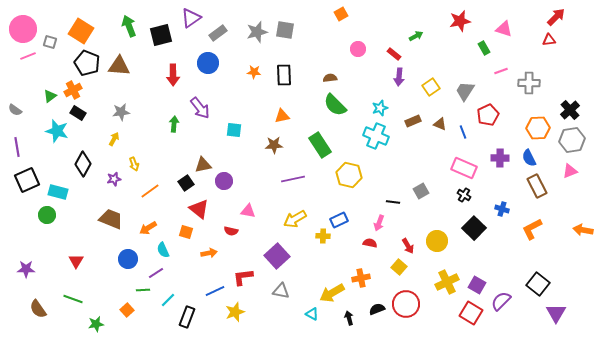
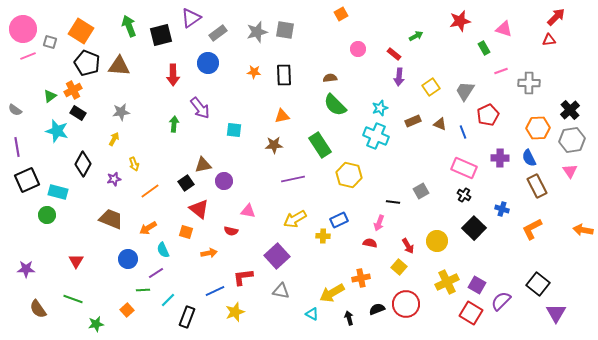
pink triangle at (570, 171): rotated 42 degrees counterclockwise
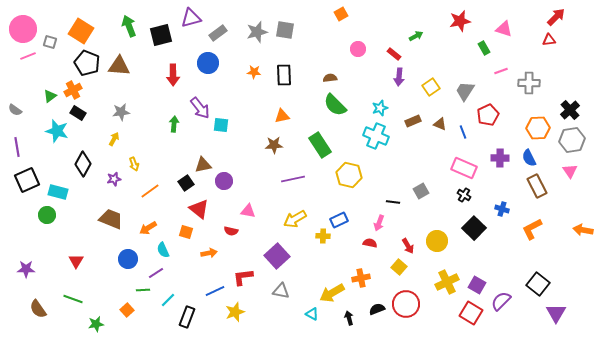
purple triangle at (191, 18): rotated 20 degrees clockwise
cyan square at (234, 130): moved 13 px left, 5 px up
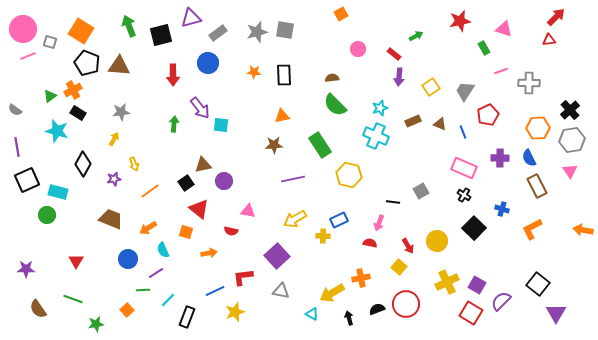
brown semicircle at (330, 78): moved 2 px right
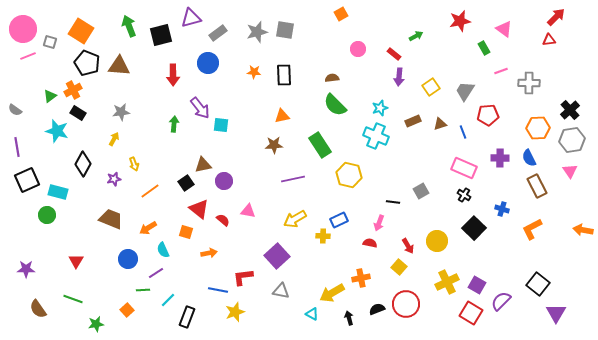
pink triangle at (504, 29): rotated 18 degrees clockwise
red pentagon at (488, 115): rotated 20 degrees clockwise
brown triangle at (440, 124): rotated 40 degrees counterclockwise
red semicircle at (231, 231): moved 8 px left, 11 px up; rotated 152 degrees counterclockwise
blue line at (215, 291): moved 3 px right, 1 px up; rotated 36 degrees clockwise
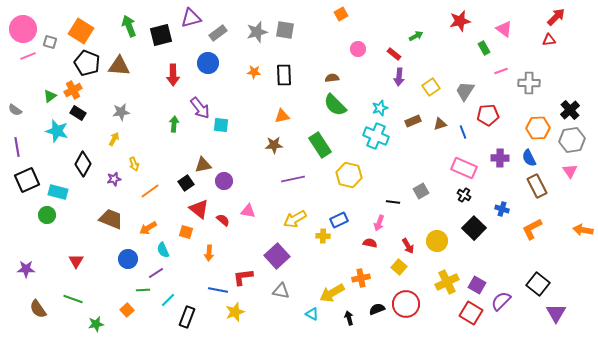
orange arrow at (209, 253): rotated 105 degrees clockwise
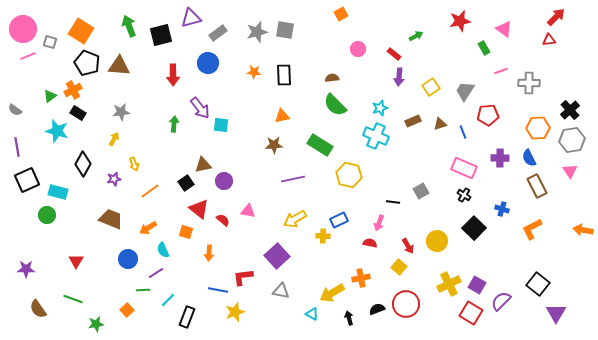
green rectangle at (320, 145): rotated 25 degrees counterclockwise
yellow cross at (447, 282): moved 2 px right, 2 px down
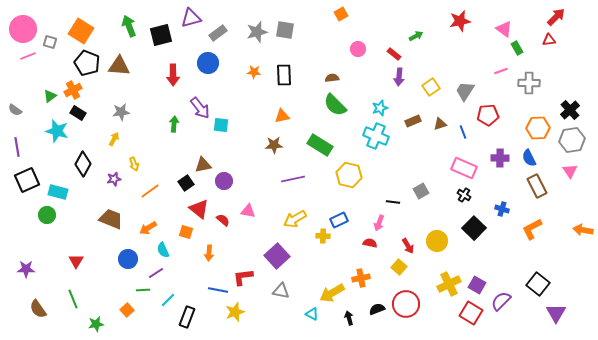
green rectangle at (484, 48): moved 33 px right
green line at (73, 299): rotated 48 degrees clockwise
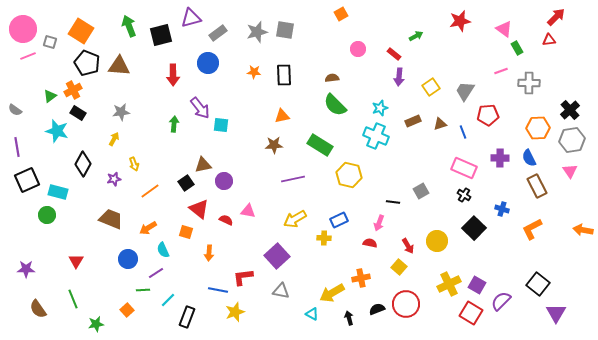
red semicircle at (223, 220): moved 3 px right; rotated 16 degrees counterclockwise
yellow cross at (323, 236): moved 1 px right, 2 px down
